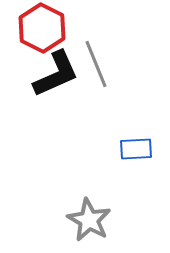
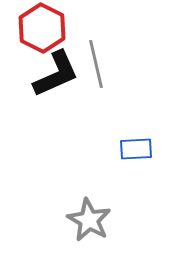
gray line: rotated 9 degrees clockwise
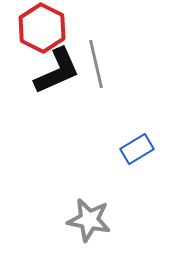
black L-shape: moved 1 px right, 3 px up
blue rectangle: moved 1 px right; rotated 28 degrees counterclockwise
gray star: rotated 18 degrees counterclockwise
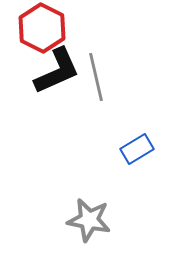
gray line: moved 13 px down
